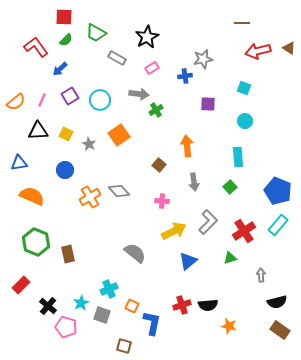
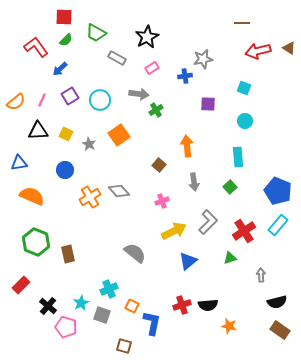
pink cross at (162, 201): rotated 24 degrees counterclockwise
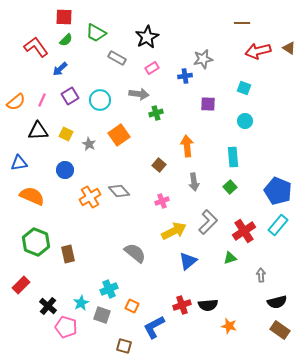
green cross at (156, 110): moved 3 px down; rotated 16 degrees clockwise
cyan rectangle at (238, 157): moved 5 px left
blue L-shape at (152, 323): moved 2 px right, 4 px down; rotated 130 degrees counterclockwise
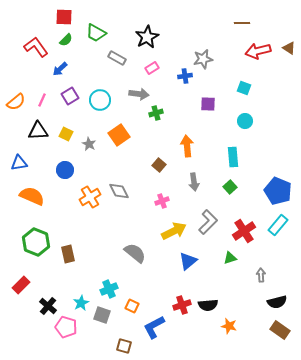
gray diamond at (119, 191): rotated 15 degrees clockwise
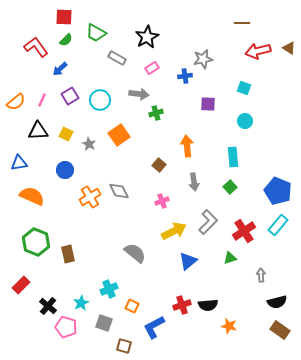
gray square at (102, 315): moved 2 px right, 8 px down
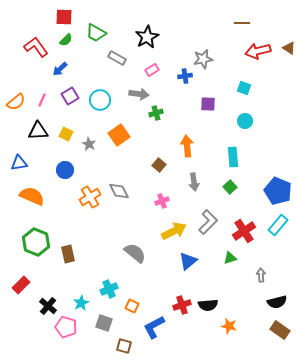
pink rectangle at (152, 68): moved 2 px down
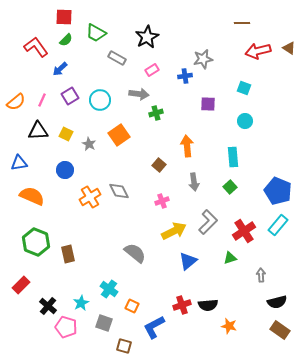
cyan cross at (109, 289): rotated 30 degrees counterclockwise
